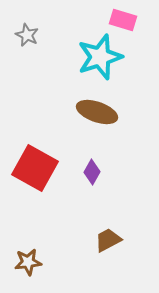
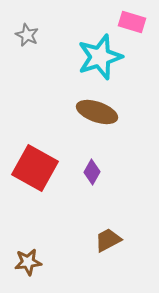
pink rectangle: moved 9 px right, 2 px down
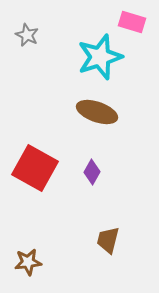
brown trapezoid: rotated 48 degrees counterclockwise
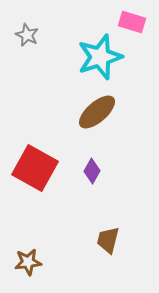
brown ellipse: rotated 60 degrees counterclockwise
purple diamond: moved 1 px up
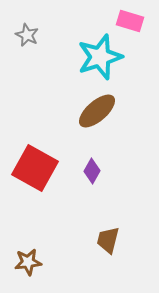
pink rectangle: moved 2 px left, 1 px up
brown ellipse: moved 1 px up
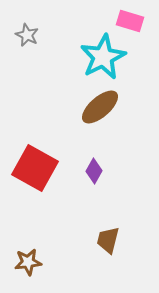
cyan star: moved 3 px right; rotated 9 degrees counterclockwise
brown ellipse: moved 3 px right, 4 px up
purple diamond: moved 2 px right
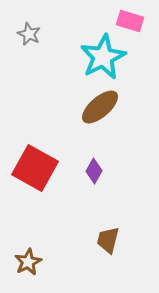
gray star: moved 2 px right, 1 px up
brown star: rotated 20 degrees counterclockwise
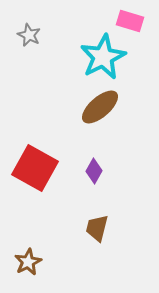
gray star: moved 1 px down
brown trapezoid: moved 11 px left, 12 px up
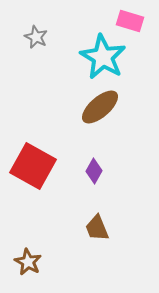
gray star: moved 7 px right, 2 px down
cyan star: rotated 15 degrees counterclockwise
red square: moved 2 px left, 2 px up
brown trapezoid: rotated 36 degrees counterclockwise
brown star: rotated 16 degrees counterclockwise
